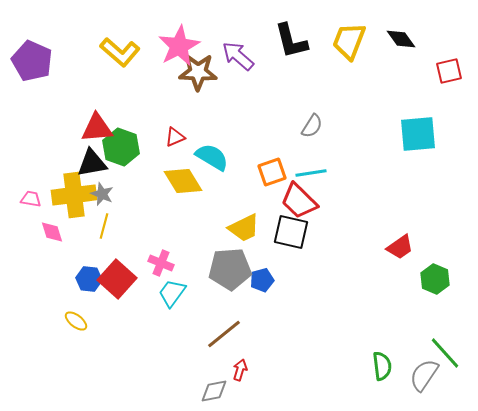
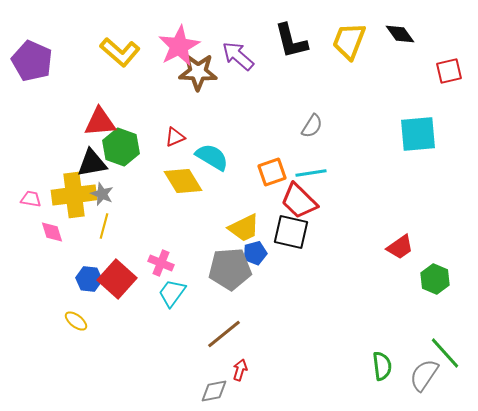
black diamond at (401, 39): moved 1 px left, 5 px up
red triangle at (97, 128): moved 3 px right, 6 px up
blue pentagon at (262, 280): moved 7 px left, 27 px up
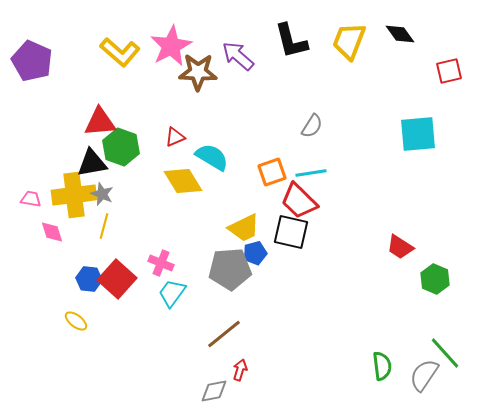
pink star at (179, 46): moved 8 px left
red trapezoid at (400, 247): rotated 68 degrees clockwise
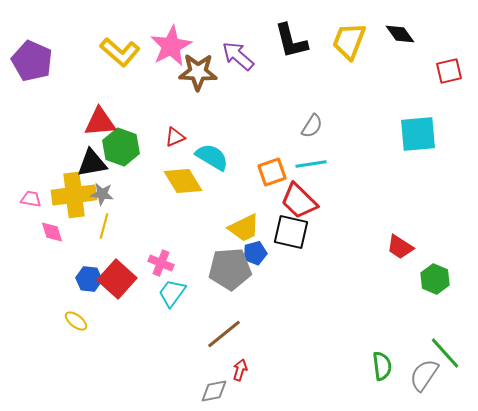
cyan line at (311, 173): moved 9 px up
gray star at (102, 194): rotated 15 degrees counterclockwise
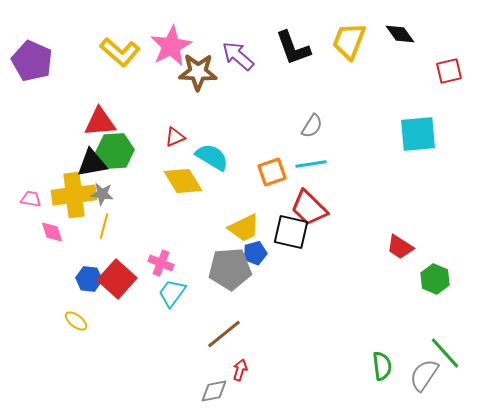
black L-shape at (291, 41): moved 2 px right, 7 px down; rotated 6 degrees counterclockwise
green hexagon at (121, 147): moved 6 px left, 4 px down; rotated 24 degrees counterclockwise
red trapezoid at (299, 201): moved 10 px right, 7 px down
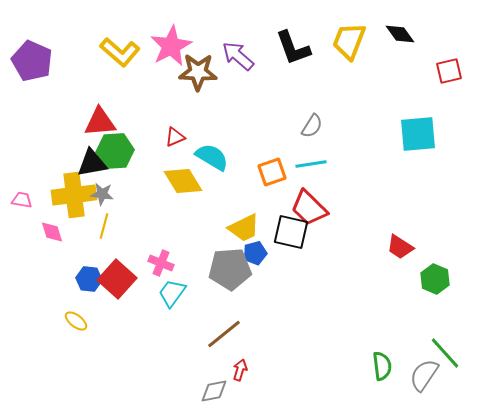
pink trapezoid at (31, 199): moved 9 px left, 1 px down
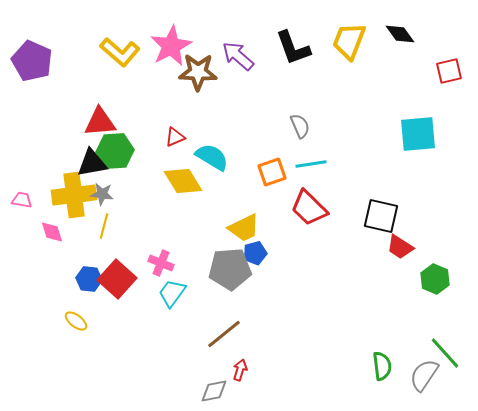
gray semicircle at (312, 126): moved 12 px left; rotated 55 degrees counterclockwise
black square at (291, 232): moved 90 px right, 16 px up
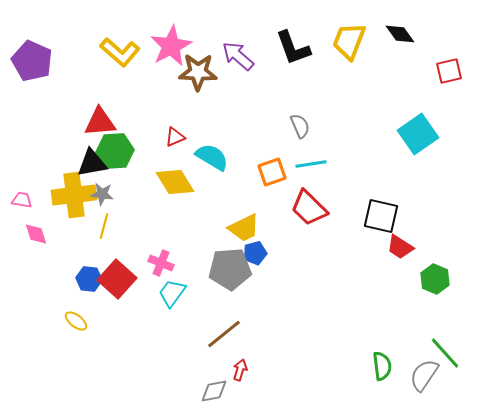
cyan square at (418, 134): rotated 30 degrees counterclockwise
yellow diamond at (183, 181): moved 8 px left, 1 px down
pink diamond at (52, 232): moved 16 px left, 2 px down
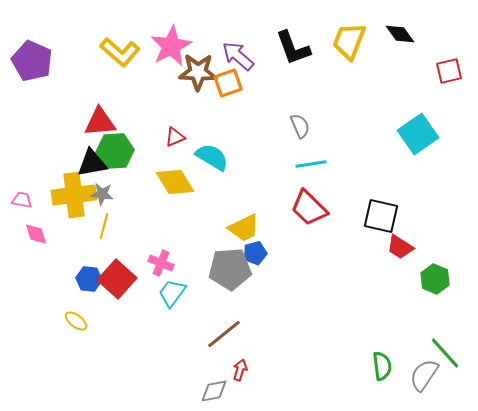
orange square at (272, 172): moved 44 px left, 89 px up
